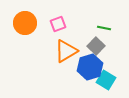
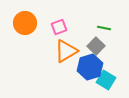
pink square: moved 1 px right, 3 px down
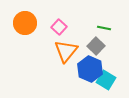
pink square: rotated 28 degrees counterclockwise
orange triangle: rotated 20 degrees counterclockwise
blue hexagon: moved 2 px down; rotated 20 degrees counterclockwise
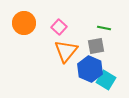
orange circle: moved 1 px left
gray square: rotated 36 degrees clockwise
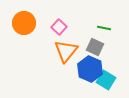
gray square: moved 1 px left, 1 px down; rotated 36 degrees clockwise
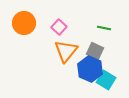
gray square: moved 4 px down
